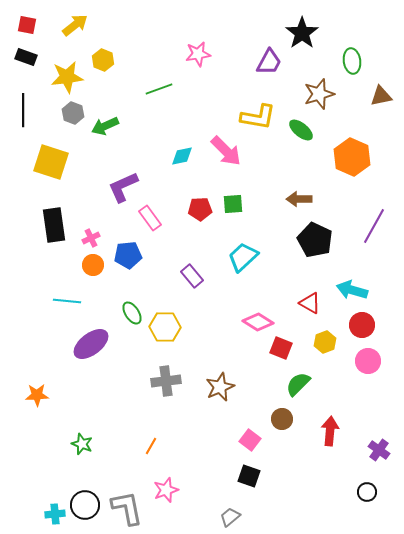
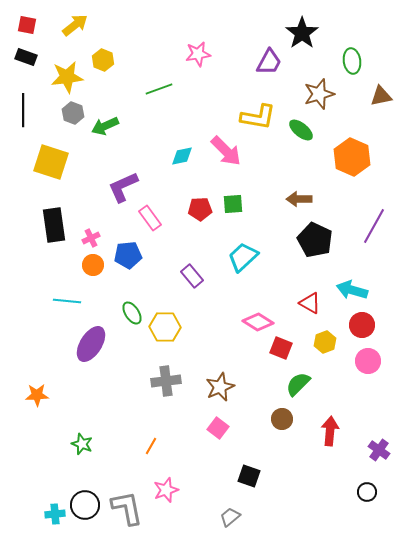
purple ellipse at (91, 344): rotated 21 degrees counterclockwise
pink square at (250, 440): moved 32 px left, 12 px up
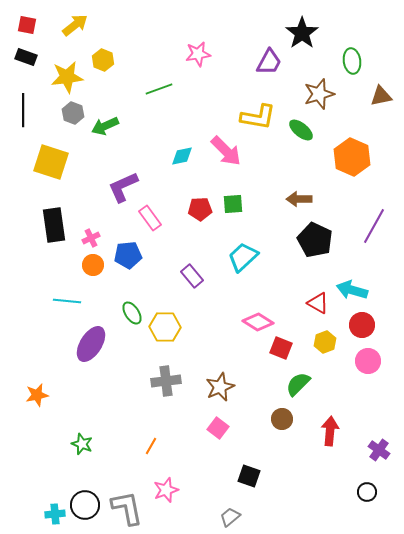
red triangle at (310, 303): moved 8 px right
orange star at (37, 395): rotated 10 degrees counterclockwise
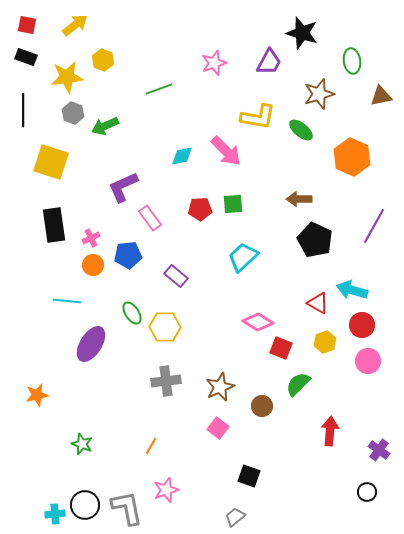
black star at (302, 33): rotated 20 degrees counterclockwise
pink star at (198, 54): moved 16 px right, 9 px down; rotated 10 degrees counterclockwise
purple rectangle at (192, 276): moved 16 px left; rotated 10 degrees counterclockwise
brown circle at (282, 419): moved 20 px left, 13 px up
gray trapezoid at (230, 517): moved 5 px right
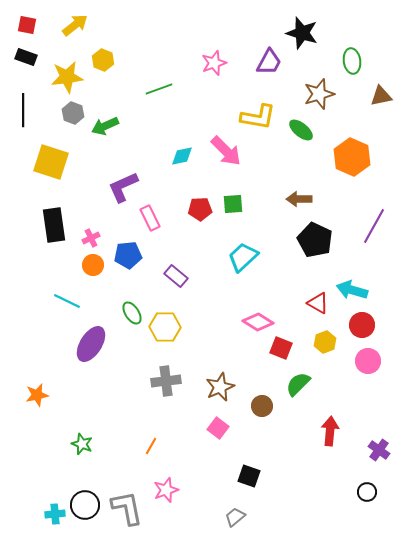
pink rectangle at (150, 218): rotated 10 degrees clockwise
cyan line at (67, 301): rotated 20 degrees clockwise
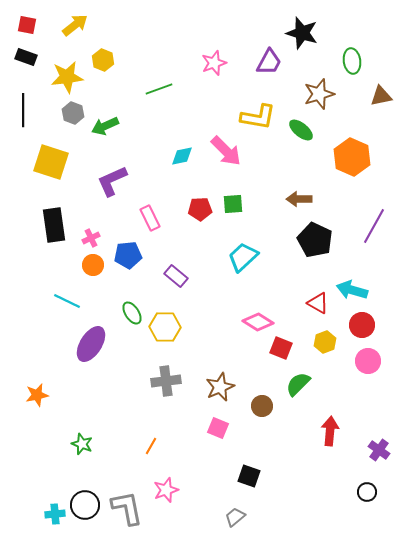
purple L-shape at (123, 187): moved 11 px left, 6 px up
pink square at (218, 428): rotated 15 degrees counterclockwise
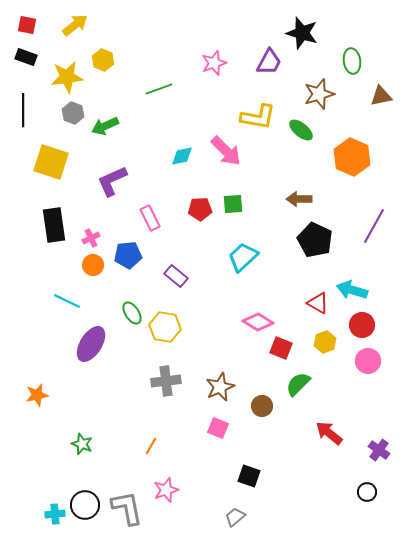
yellow hexagon at (165, 327): rotated 8 degrees clockwise
red arrow at (330, 431): moved 1 px left, 2 px down; rotated 56 degrees counterclockwise
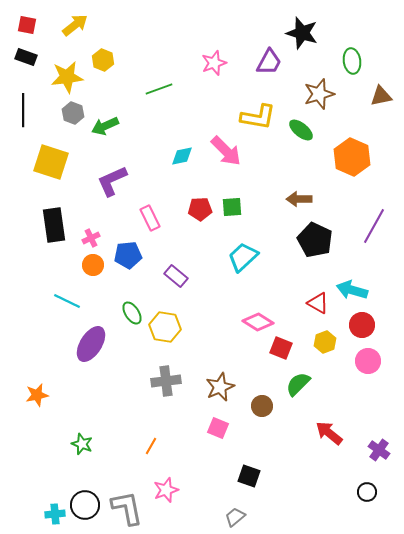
green square at (233, 204): moved 1 px left, 3 px down
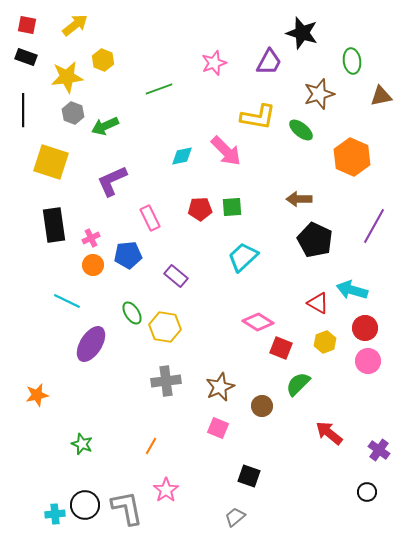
red circle at (362, 325): moved 3 px right, 3 px down
pink star at (166, 490): rotated 15 degrees counterclockwise
